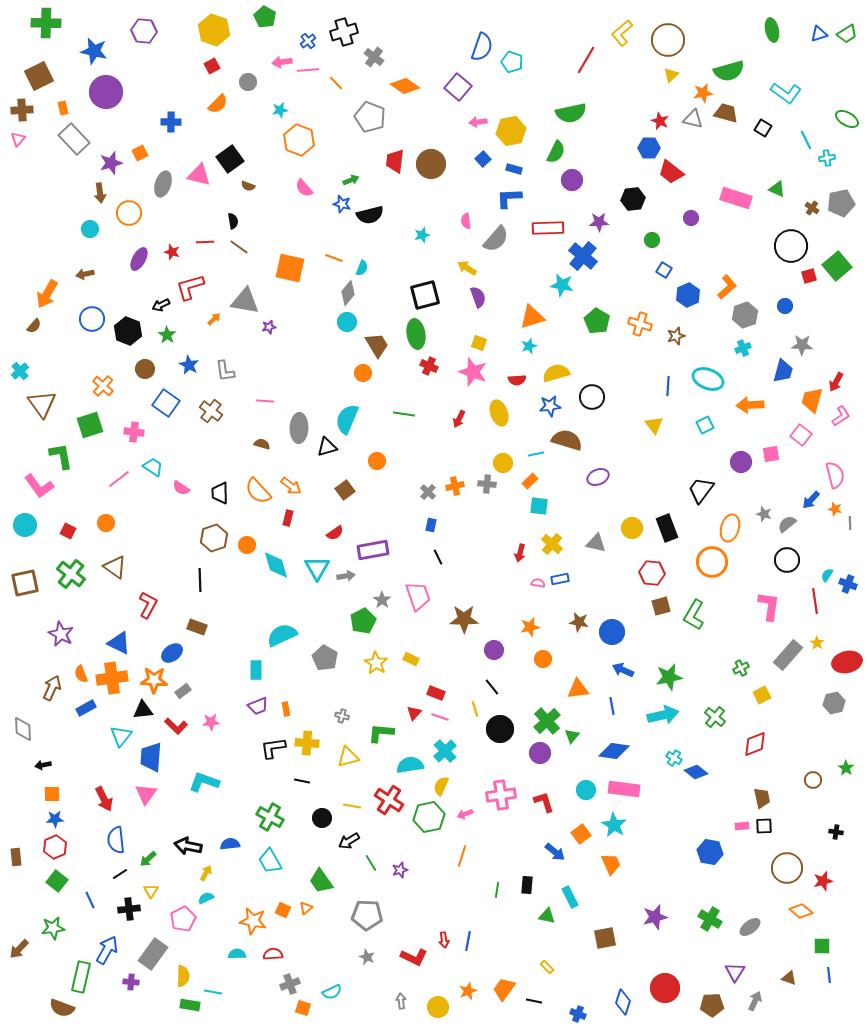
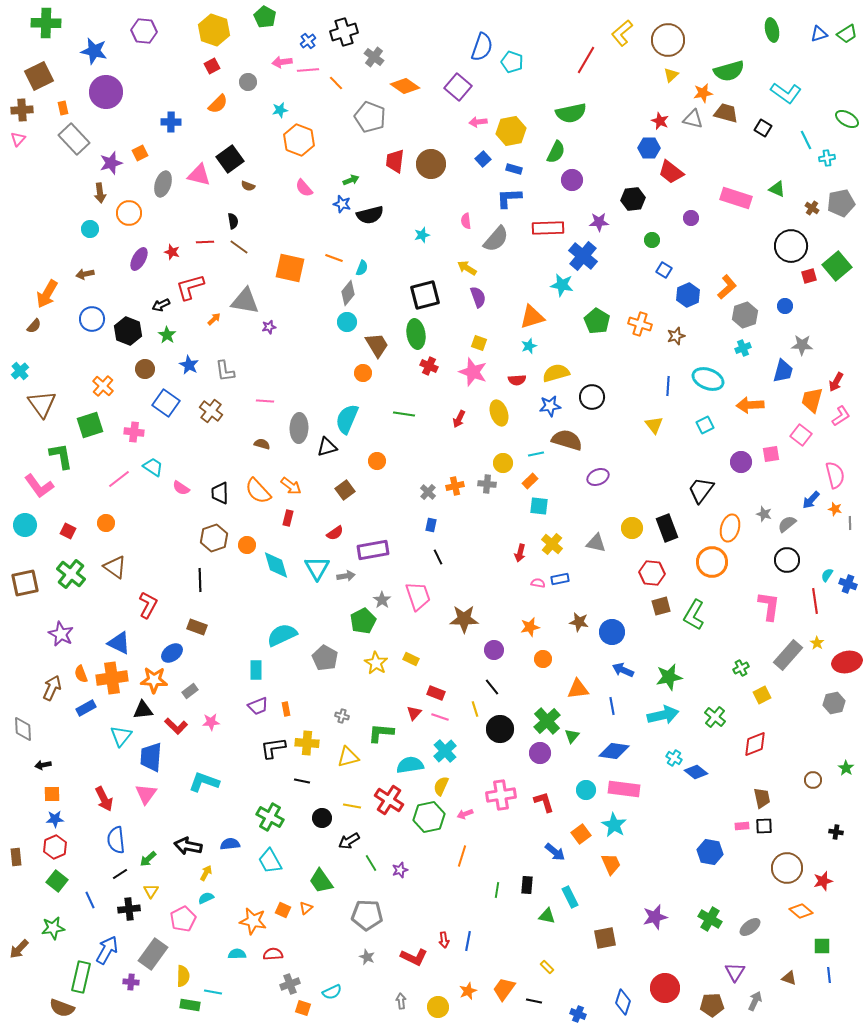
gray rectangle at (183, 691): moved 7 px right
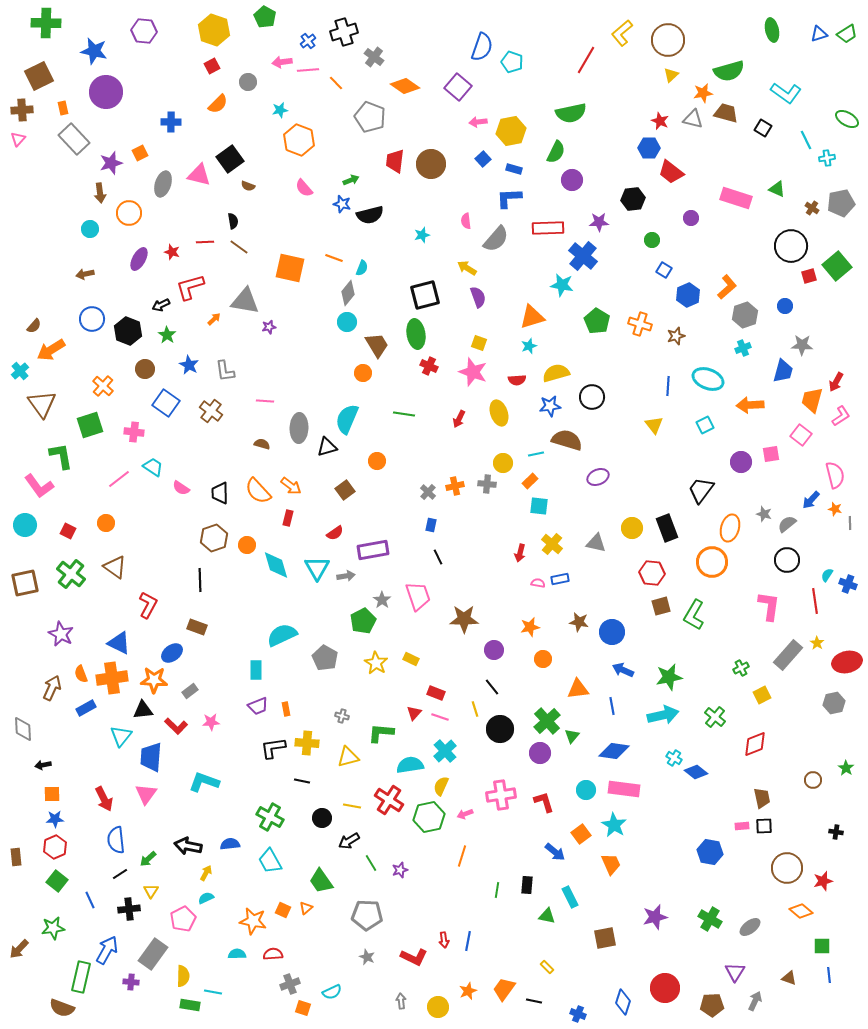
orange arrow at (47, 294): moved 4 px right, 56 px down; rotated 28 degrees clockwise
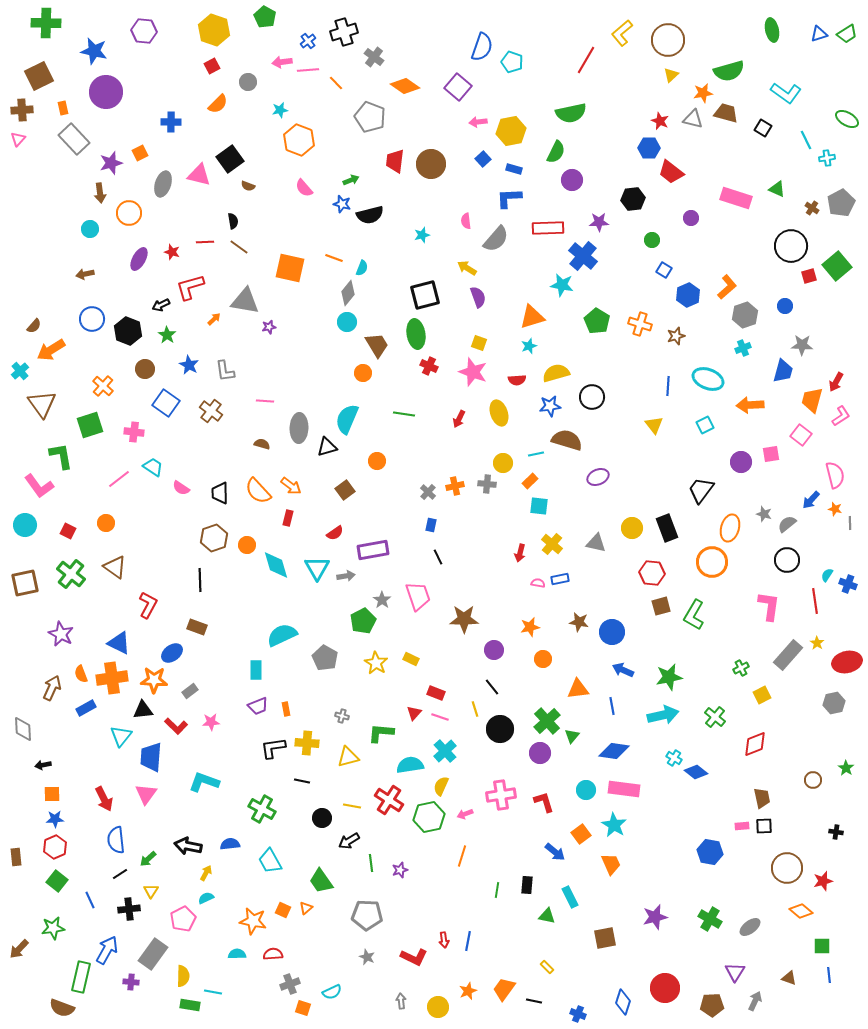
gray pentagon at (841, 203): rotated 16 degrees counterclockwise
green cross at (270, 817): moved 8 px left, 8 px up
green line at (371, 863): rotated 24 degrees clockwise
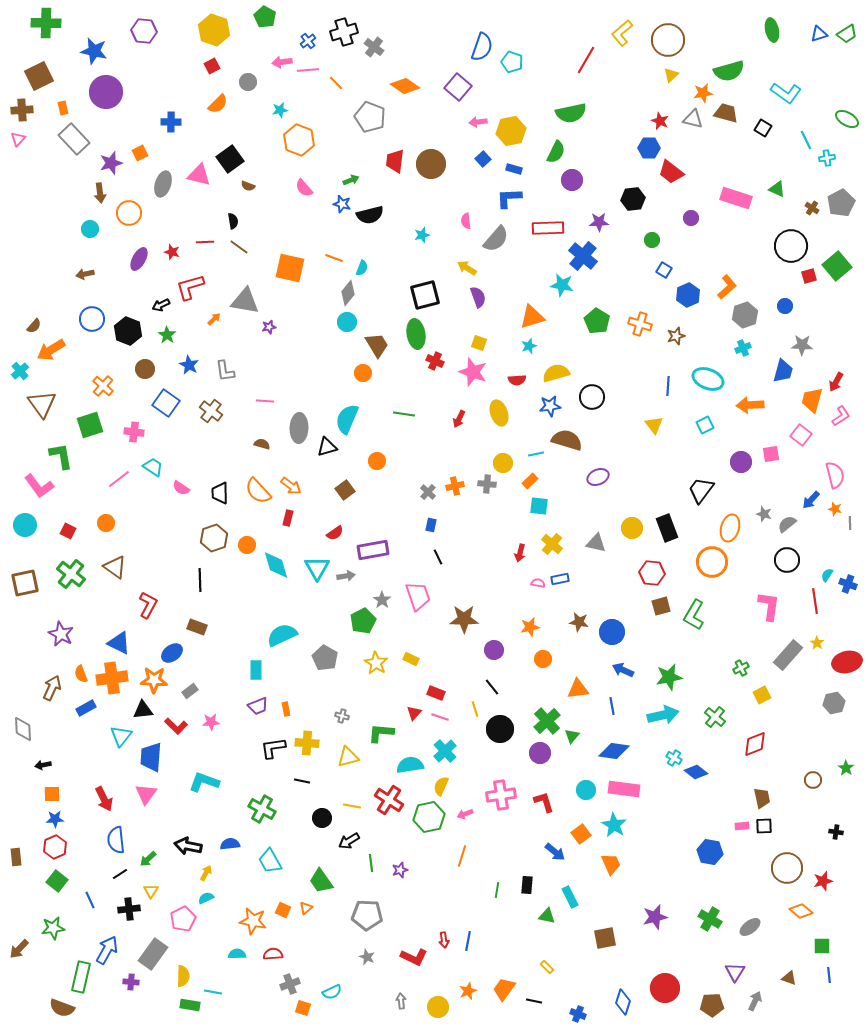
gray cross at (374, 57): moved 10 px up
red cross at (429, 366): moved 6 px right, 5 px up
